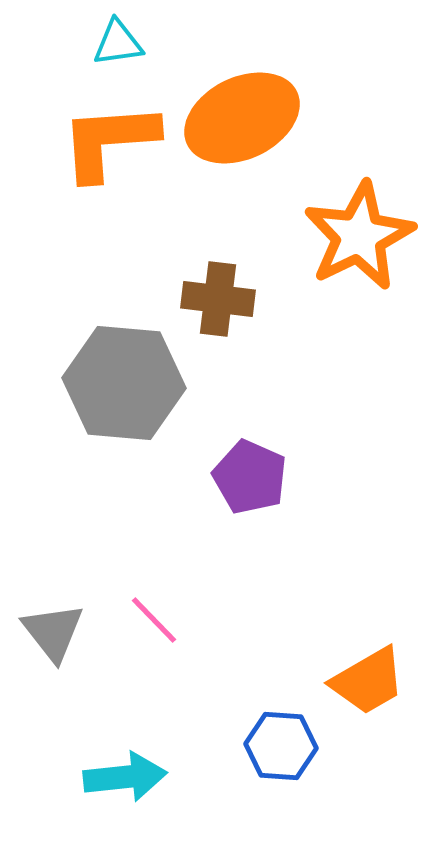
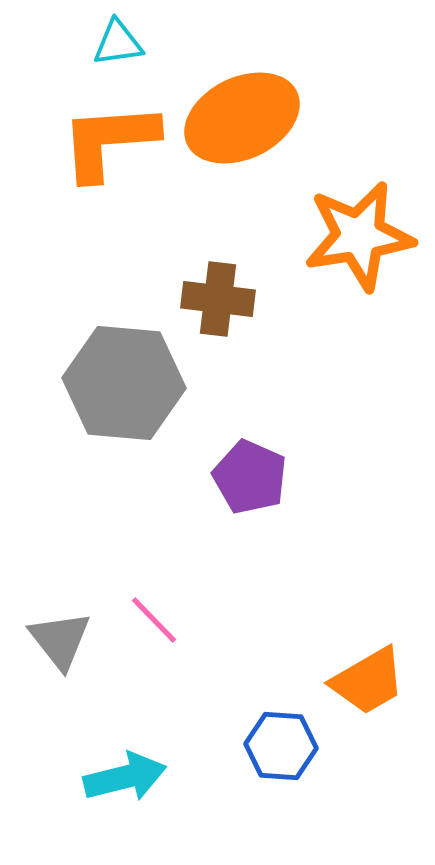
orange star: rotated 17 degrees clockwise
gray triangle: moved 7 px right, 8 px down
cyan arrow: rotated 8 degrees counterclockwise
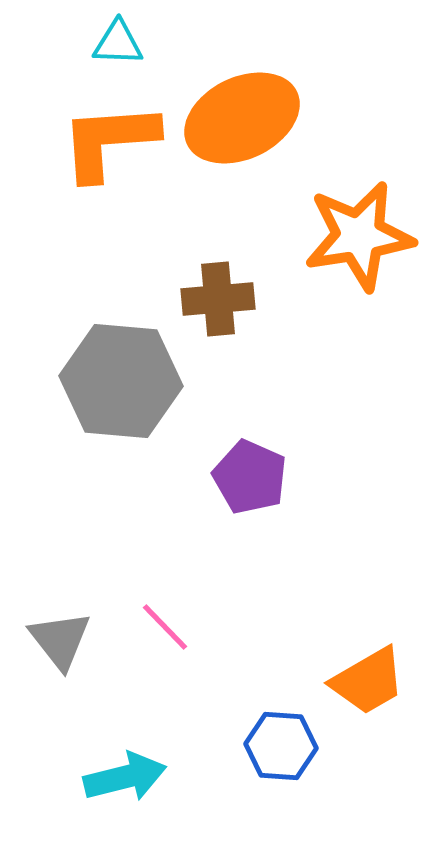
cyan triangle: rotated 10 degrees clockwise
brown cross: rotated 12 degrees counterclockwise
gray hexagon: moved 3 px left, 2 px up
pink line: moved 11 px right, 7 px down
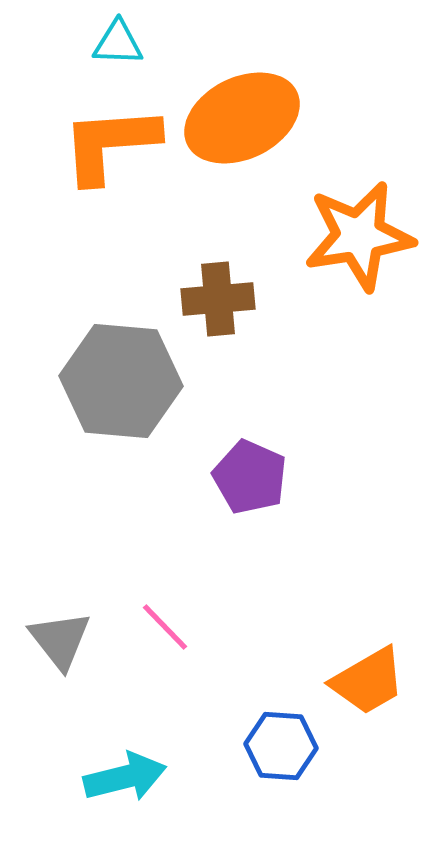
orange L-shape: moved 1 px right, 3 px down
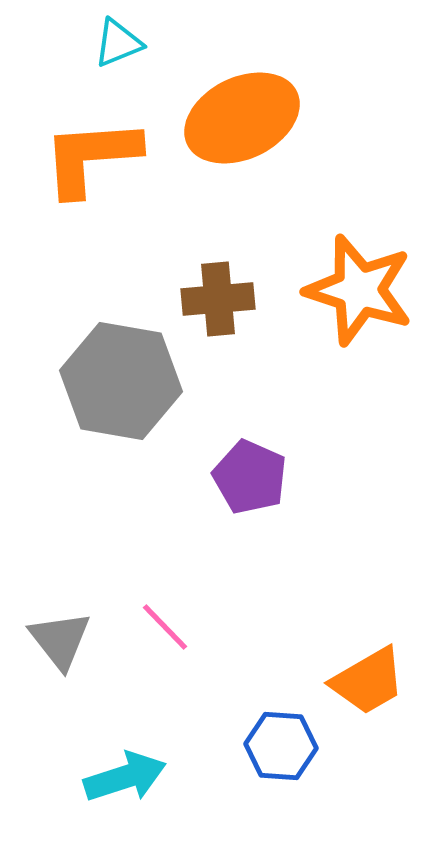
cyan triangle: rotated 24 degrees counterclockwise
orange L-shape: moved 19 px left, 13 px down
orange star: moved 54 px down; rotated 27 degrees clockwise
gray hexagon: rotated 5 degrees clockwise
cyan arrow: rotated 4 degrees counterclockwise
